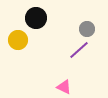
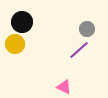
black circle: moved 14 px left, 4 px down
yellow circle: moved 3 px left, 4 px down
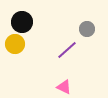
purple line: moved 12 px left
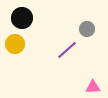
black circle: moved 4 px up
pink triangle: moved 29 px right; rotated 28 degrees counterclockwise
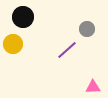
black circle: moved 1 px right, 1 px up
yellow circle: moved 2 px left
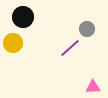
yellow circle: moved 1 px up
purple line: moved 3 px right, 2 px up
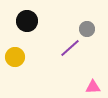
black circle: moved 4 px right, 4 px down
yellow circle: moved 2 px right, 14 px down
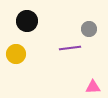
gray circle: moved 2 px right
purple line: rotated 35 degrees clockwise
yellow circle: moved 1 px right, 3 px up
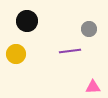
purple line: moved 3 px down
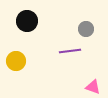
gray circle: moved 3 px left
yellow circle: moved 7 px down
pink triangle: rotated 21 degrees clockwise
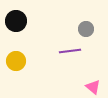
black circle: moved 11 px left
pink triangle: rotated 21 degrees clockwise
